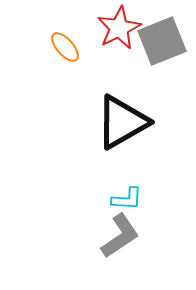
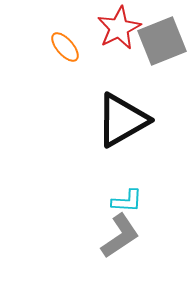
black triangle: moved 2 px up
cyan L-shape: moved 2 px down
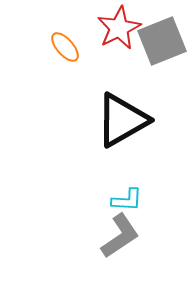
cyan L-shape: moved 1 px up
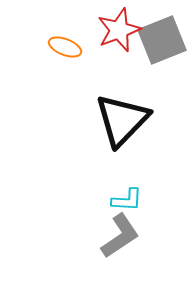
red star: moved 2 px down; rotated 6 degrees clockwise
gray square: moved 1 px up
orange ellipse: rotated 28 degrees counterclockwise
black triangle: rotated 16 degrees counterclockwise
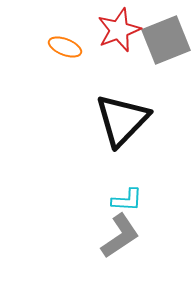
gray square: moved 4 px right
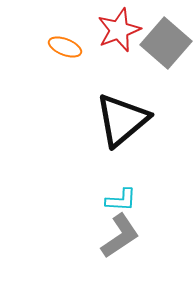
gray square: moved 3 px down; rotated 27 degrees counterclockwise
black triangle: rotated 6 degrees clockwise
cyan L-shape: moved 6 px left
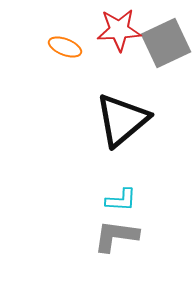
red star: rotated 18 degrees clockwise
gray square: rotated 24 degrees clockwise
gray L-shape: moved 4 px left; rotated 138 degrees counterclockwise
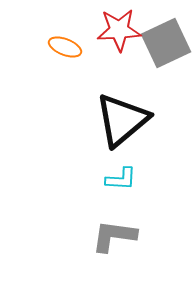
cyan L-shape: moved 21 px up
gray L-shape: moved 2 px left
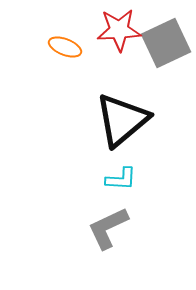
gray L-shape: moved 6 px left, 8 px up; rotated 33 degrees counterclockwise
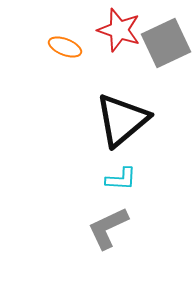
red star: rotated 21 degrees clockwise
